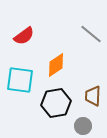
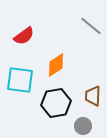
gray line: moved 8 px up
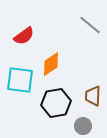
gray line: moved 1 px left, 1 px up
orange diamond: moved 5 px left, 1 px up
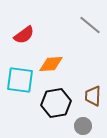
red semicircle: moved 1 px up
orange diamond: rotated 30 degrees clockwise
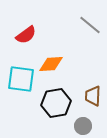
red semicircle: moved 2 px right
cyan square: moved 1 px right, 1 px up
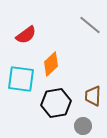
orange diamond: rotated 40 degrees counterclockwise
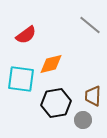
orange diamond: rotated 30 degrees clockwise
gray circle: moved 6 px up
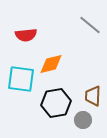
red semicircle: rotated 30 degrees clockwise
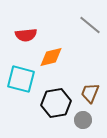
orange diamond: moved 7 px up
cyan square: rotated 8 degrees clockwise
brown trapezoid: moved 3 px left, 3 px up; rotated 20 degrees clockwise
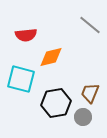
gray circle: moved 3 px up
